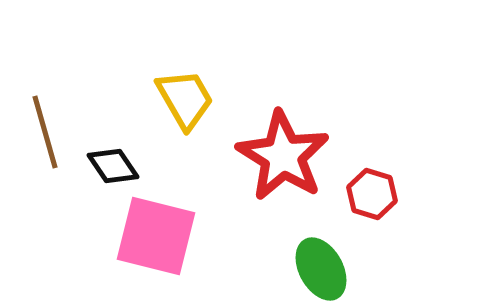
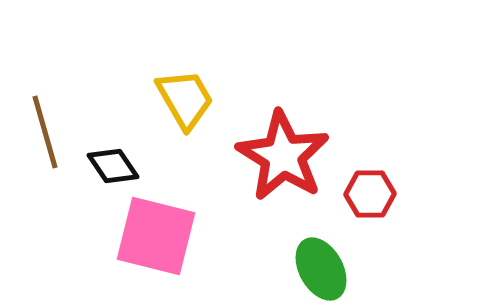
red hexagon: moved 2 px left; rotated 18 degrees counterclockwise
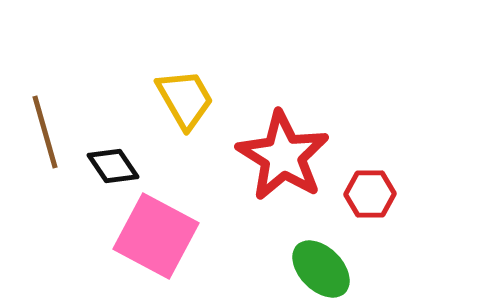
pink square: rotated 14 degrees clockwise
green ellipse: rotated 16 degrees counterclockwise
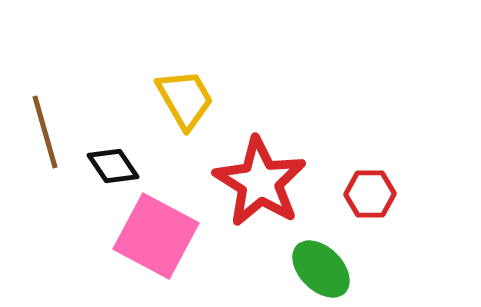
red star: moved 23 px left, 26 px down
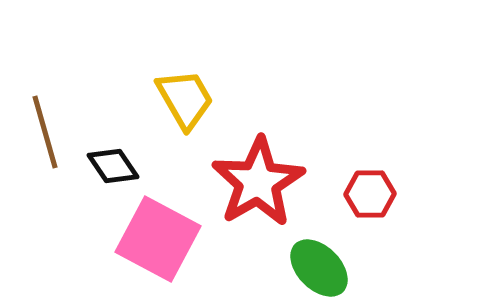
red star: moved 2 px left; rotated 10 degrees clockwise
pink square: moved 2 px right, 3 px down
green ellipse: moved 2 px left, 1 px up
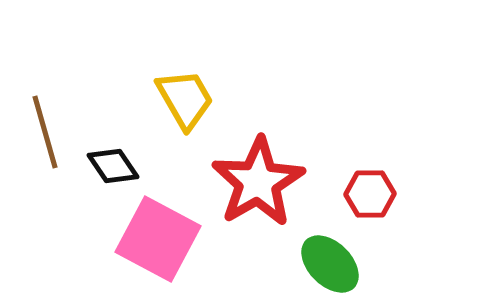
green ellipse: moved 11 px right, 4 px up
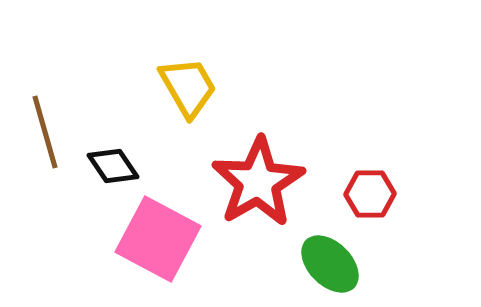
yellow trapezoid: moved 3 px right, 12 px up
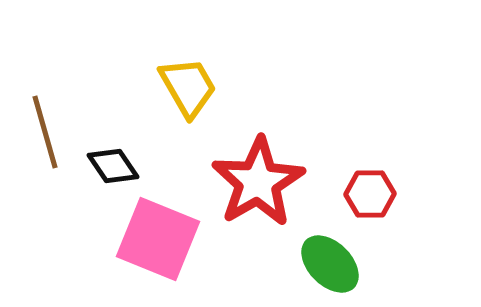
pink square: rotated 6 degrees counterclockwise
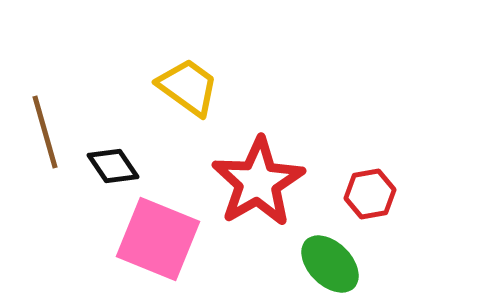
yellow trapezoid: rotated 24 degrees counterclockwise
red hexagon: rotated 9 degrees counterclockwise
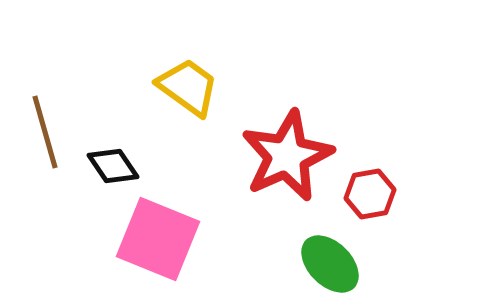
red star: moved 29 px right, 26 px up; rotated 6 degrees clockwise
